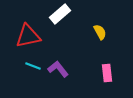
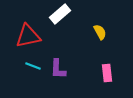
purple L-shape: rotated 140 degrees counterclockwise
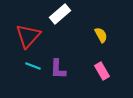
yellow semicircle: moved 1 px right, 3 px down
red triangle: rotated 36 degrees counterclockwise
pink rectangle: moved 5 px left, 2 px up; rotated 24 degrees counterclockwise
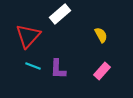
pink rectangle: rotated 72 degrees clockwise
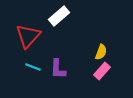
white rectangle: moved 1 px left, 2 px down
yellow semicircle: moved 17 px down; rotated 49 degrees clockwise
cyan line: moved 1 px down
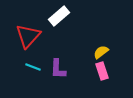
yellow semicircle: rotated 147 degrees counterclockwise
pink rectangle: rotated 60 degrees counterclockwise
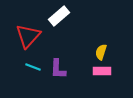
yellow semicircle: rotated 35 degrees counterclockwise
pink rectangle: rotated 72 degrees counterclockwise
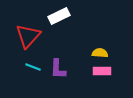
white rectangle: rotated 15 degrees clockwise
yellow semicircle: moved 1 px left, 1 px down; rotated 77 degrees clockwise
